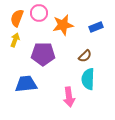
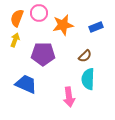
blue trapezoid: rotated 30 degrees clockwise
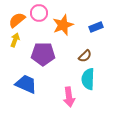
orange semicircle: moved 2 px down; rotated 30 degrees clockwise
orange star: rotated 10 degrees counterclockwise
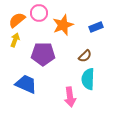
pink arrow: moved 1 px right
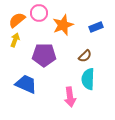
purple pentagon: moved 1 px right, 1 px down
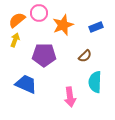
cyan semicircle: moved 7 px right, 3 px down
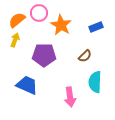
orange star: moved 2 px left; rotated 20 degrees counterclockwise
blue trapezoid: moved 1 px right, 1 px down
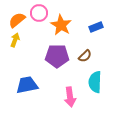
purple pentagon: moved 13 px right, 1 px down
blue trapezoid: rotated 35 degrees counterclockwise
